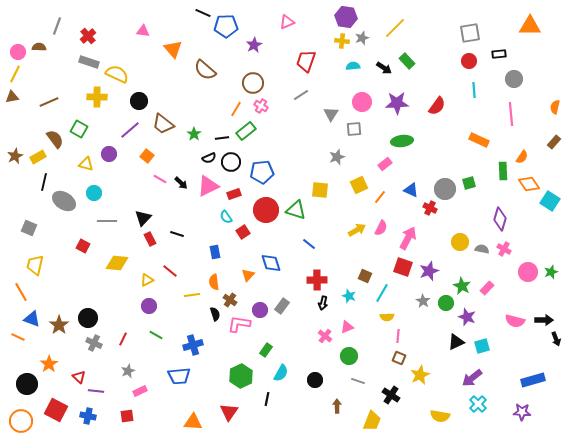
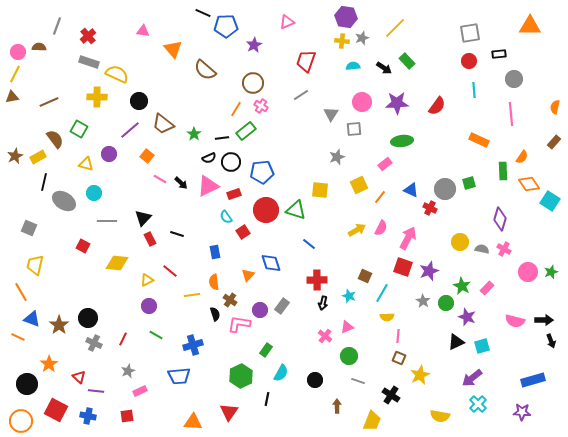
black arrow at (556, 339): moved 5 px left, 2 px down
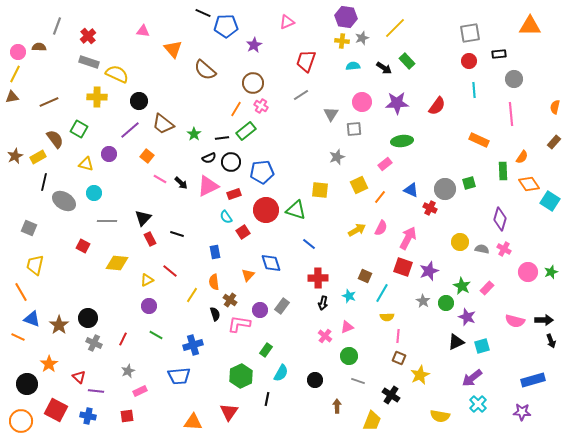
red cross at (317, 280): moved 1 px right, 2 px up
yellow line at (192, 295): rotated 49 degrees counterclockwise
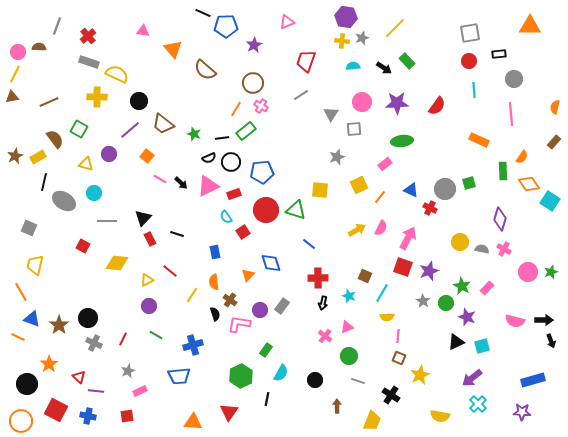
green star at (194, 134): rotated 16 degrees counterclockwise
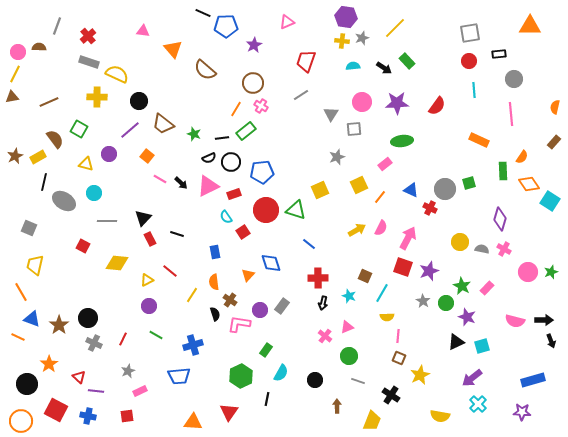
yellow square at (320, 190): rotated 30 degrees counterclockwise
